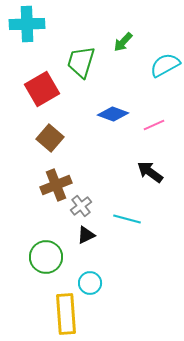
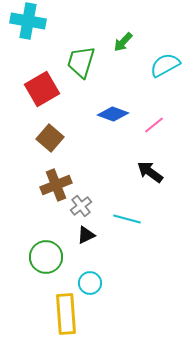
cyan cross: moved 1 px right, 3 px up; rotated 12 degrees clockwise
pink line: rotated 15 degrees counterclockwise
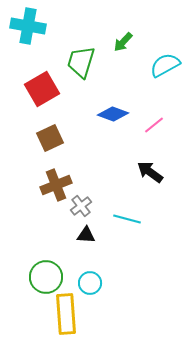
cyan cross: moved 5 px down
brown square: rotated 24 degrees clockwise
black triangle: rotated 30 degrees clockwise
green circle: moved 20 px down
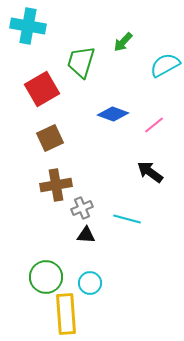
brown cross: rotated 12 degrees clockwise
gray cross: moved 1 px right, 2 px down; rotated 15 degrees clockwise
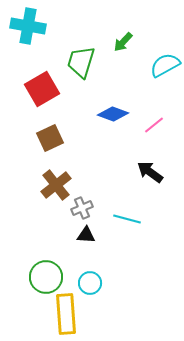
brown cross: rotated 28 degrees counterclockwise
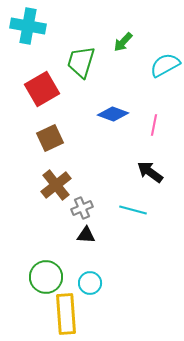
pink line: rotated 40 degrees counterclockwise
cyan line: moved 6 px right, 9 px up
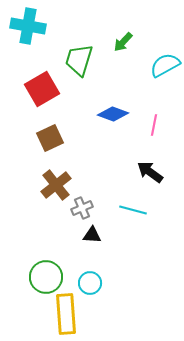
green trapezoid: moved 2 px left, 2 px up
black triangle: moved 6 px right
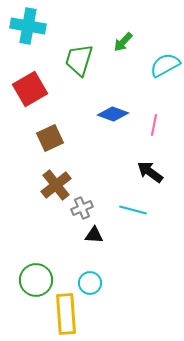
red square: moved 12 px left
black triangle: moved 2 px right
green circle: moved 10 px left, 3 px down
